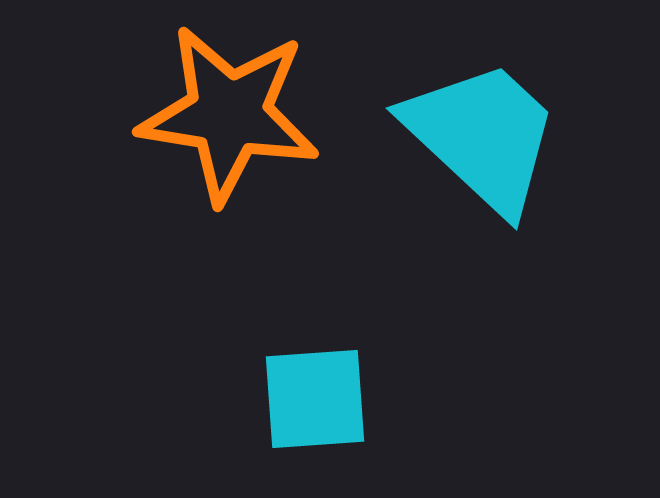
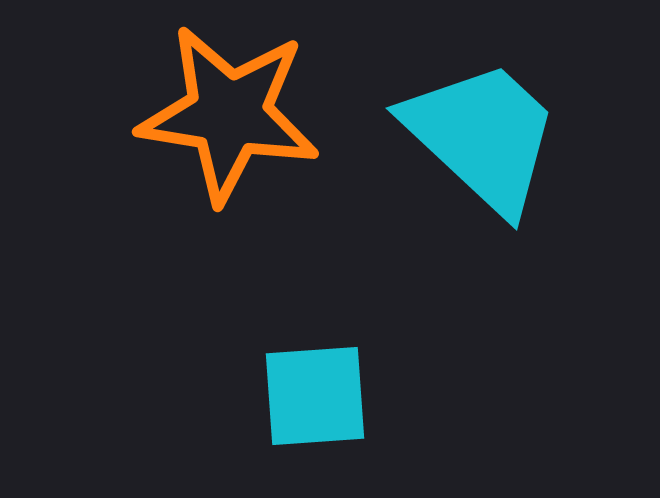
cyan square: moved 3 px up
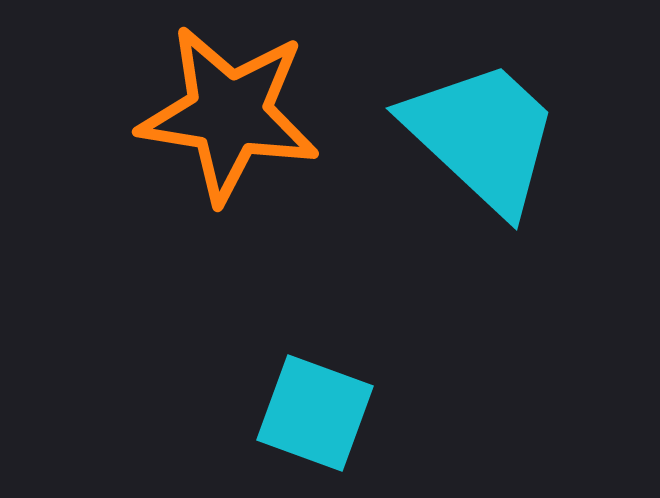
cyan square: moved 17 px down; rotated 24 degrees clockwise
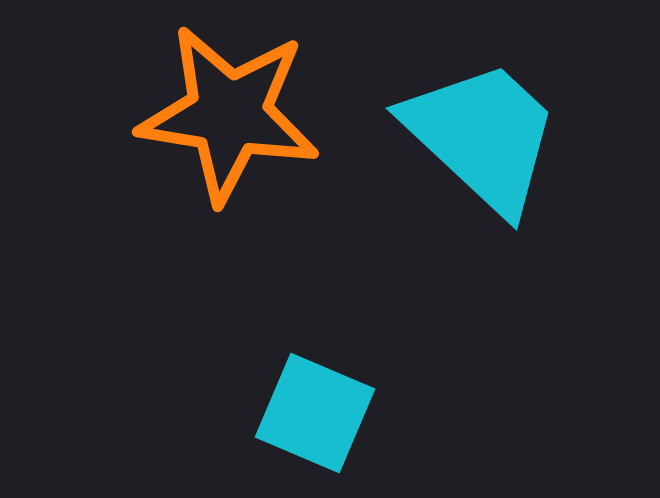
cyan square: rotated 3 degrees clockwise
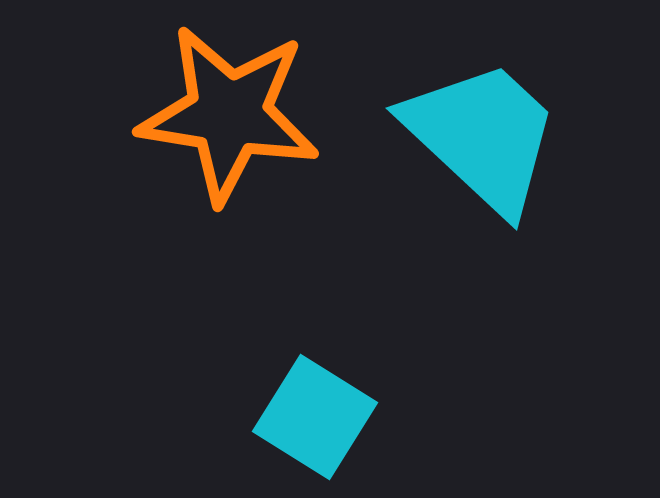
cyan square: moved 4 px down; rotated 9 degrees clockwise
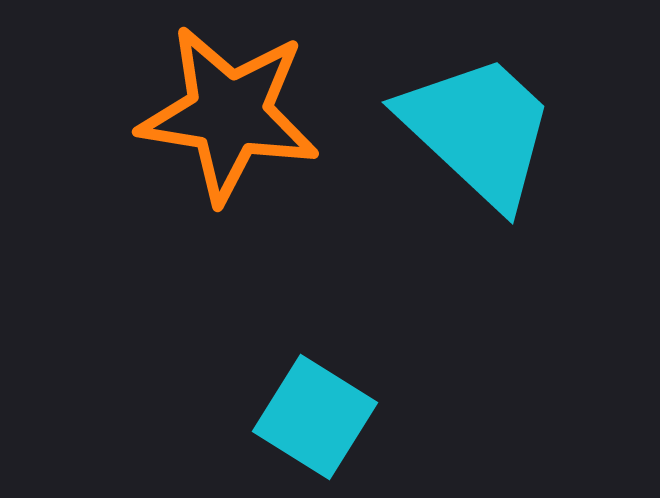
cyan trapezoid: moved 4 px left, 6 px up
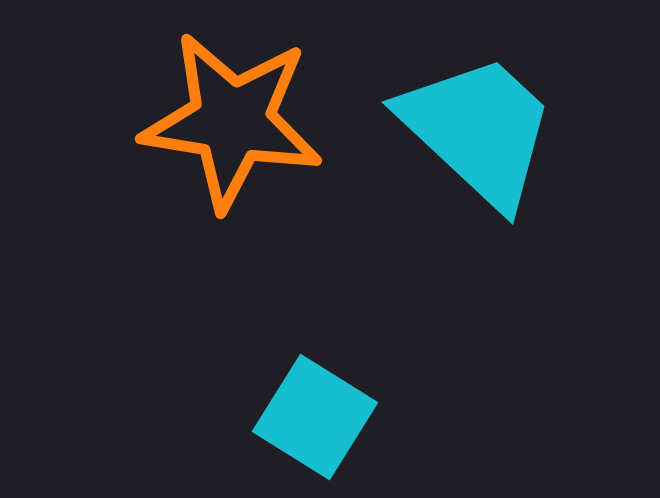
orange star: moved 3 px right, 7 px down
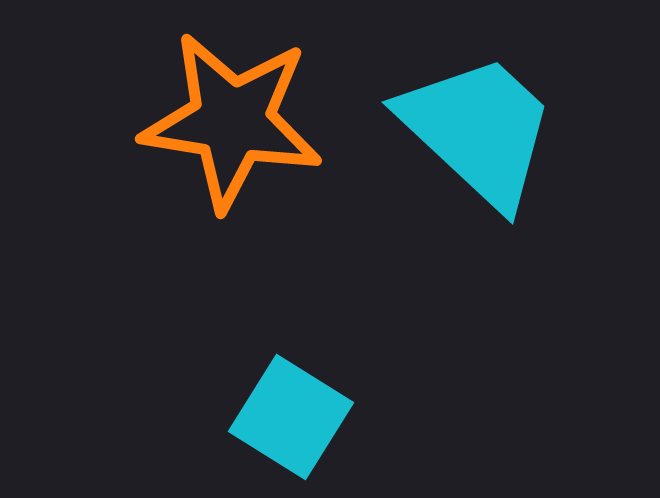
cyan square: moved 24 px left
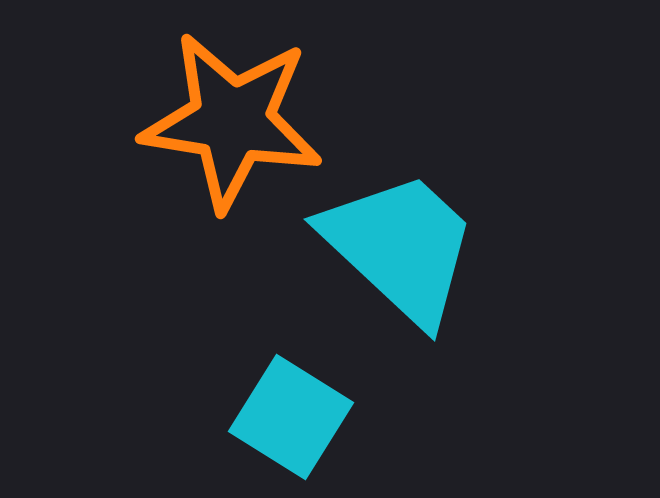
cyan trapezoid: moved 78 px left, 117 px down
